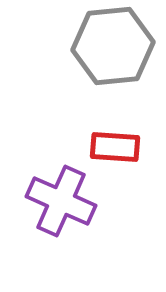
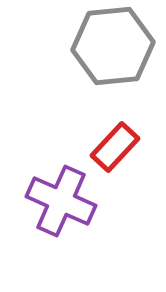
red rectangle: rotated 51 degrees counterclockwise
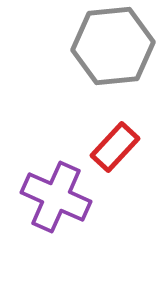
purple cross: moved 5 px left, 4 px up
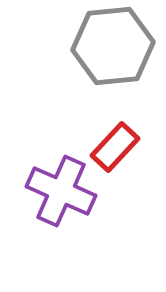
purple cross: moved 5 px right, 6 px up
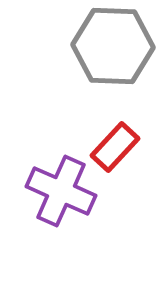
gray hexagon: rotated 8 degrees clockwise
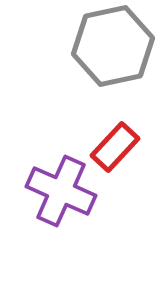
gray hexagon: rotated 14 degrees counterclockwise
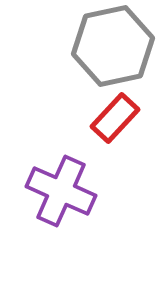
red rectangle: moved 29 px up
